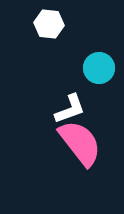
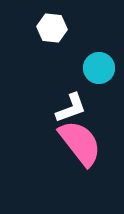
white hexagon: moved 3 px right, 4 px down
white L-shape: moved 1 px right, 1 px up
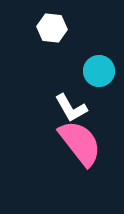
cyan circle: moved 3 px down
white L-shape: rotated 80 degrees clockwise
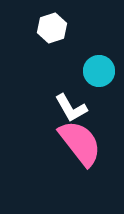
white hexagon: rotated 24 degrees counterclockwise
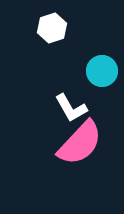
cyan circle: moved 3 px right
pink semicircle: rotated 81 degrees clockwise
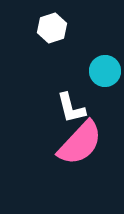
cyan circle: moved 3 px right
white L-shape: rotated 16 degrees clockwise
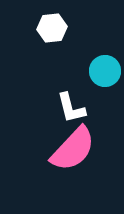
white hexagon: rotated 12 degrees clockwise
pink semicircle: moved 7 px left, 6 px down
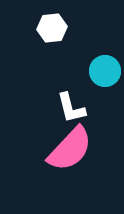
pink semicircle: moved 3 px left
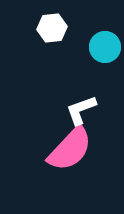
cyan circle: moved 24 px up
white L-shape: moved 10 px right, 2 px down; rotated 84 degrees clockwise
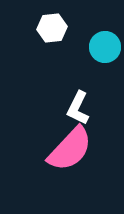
white L-shape: moved 3 px left, 2 px up; rotated 44 degrees counterclockwise
